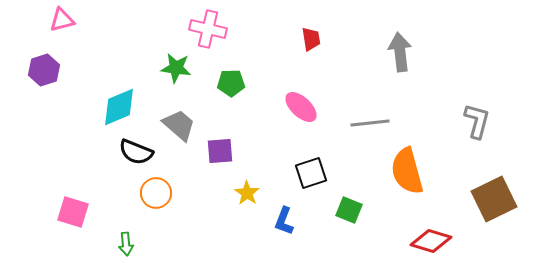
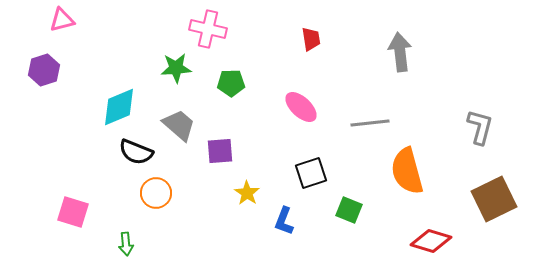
green star: rotated 12 degrees counterclockwise
gray L-shape: moved 3 px right, 6 px down
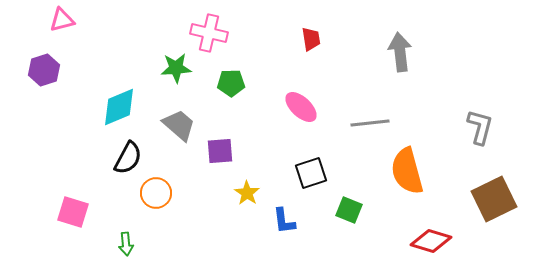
pink cross: moved 1 px right, 4 px down
black semicircle: moved 8 px left, 6 px down; rotated 84 degrees counterclockwise
blue L-shape: rotated 28 degrees counterclockwise
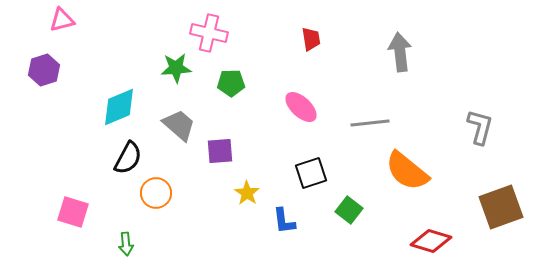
orange semicircle: rotated 36 degrees counterclockwise
brown square: moved 7 px right, 8 px down; rotated 6 degrees clockwise
green square: rotated 16 degrees clockwise
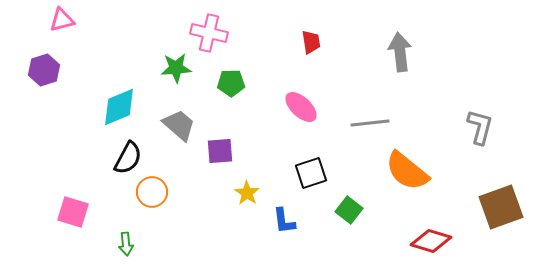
red trapezoid: moved 3 px down
orange circle: moved 4 px left, 1 px up
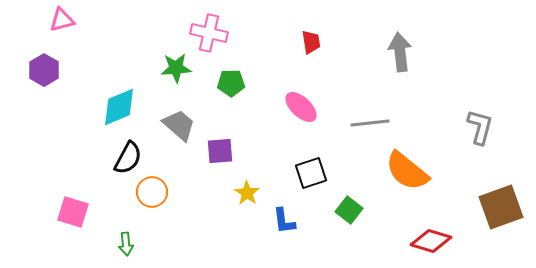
purple hexagon: rotated 12 degrees counterclockwise
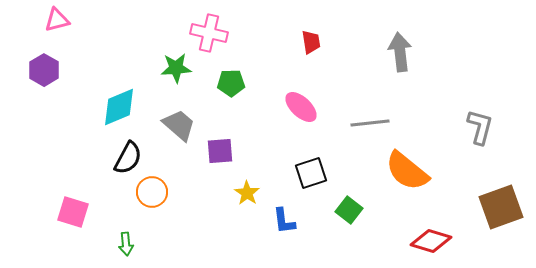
pink triangle: moved 5 px left
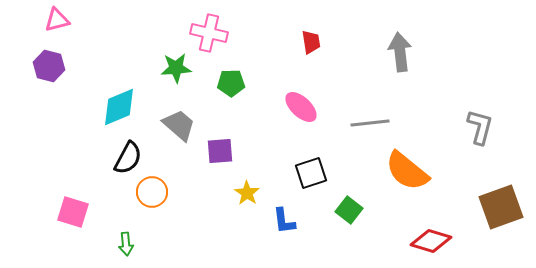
purple hexagon: moved 5 px right, 4 px up; rotated 16 degrees counterclockwise
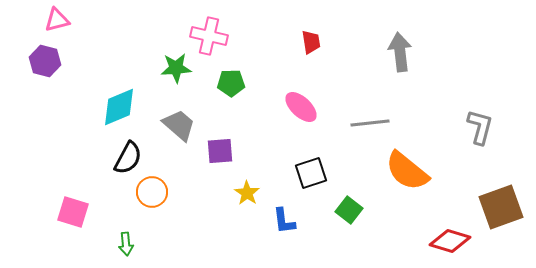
pink cross: moved 3 px down
purple hexagon: moved 4 px left, 5 px up
red diamond: moved 19 px right
